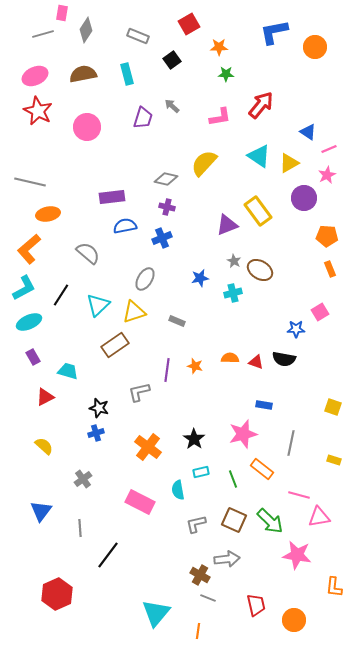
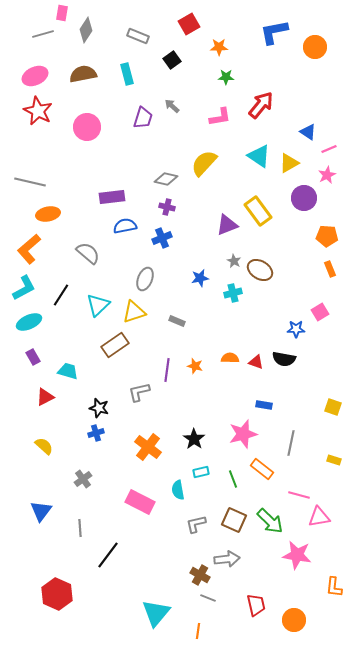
green star at (226, 74): moved 3 px down
gray ellipse at (145, 279): rotated 10 degrees counterclockwise
red hexagon at (57, 594): rotated 12 degrees counterclockwise
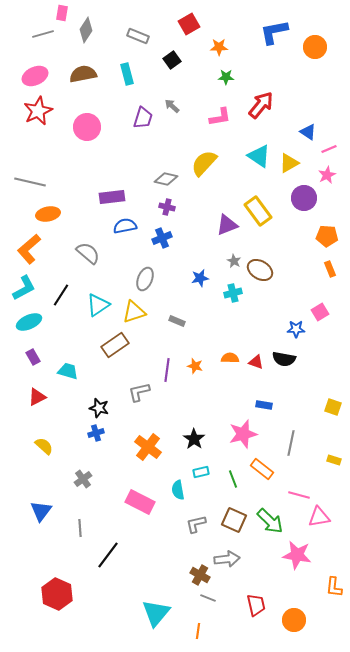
red star at (38, 111): rotated 20 degrees clockwise
cyan triangle at (98, 305): rotated 10 degrees clockwise
red triangle at (45, 397): moved 8 px left
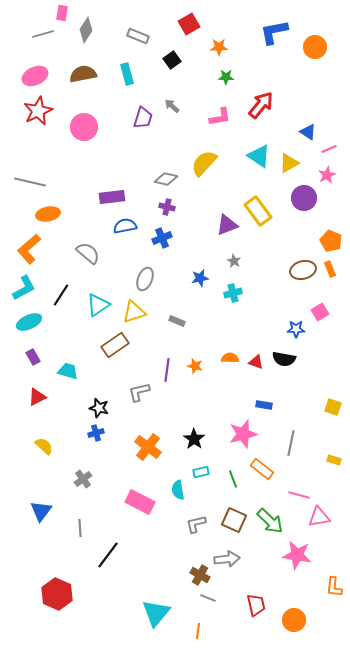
pink circle at (87, 127): moved 3 px left
orange pentagon at (327, 236): moved 4 px right, 5 px down; rotated 20 degrees clockwise
brown ellipse at (260, 270): moved 43 px right; rotated 45 degrees counterclockwise
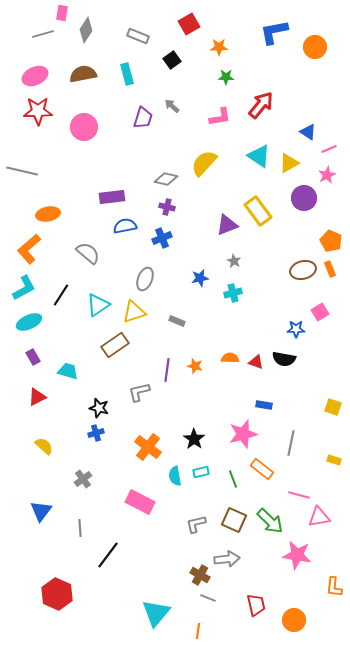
red star at (38, 111): rotated 24 degrees clockwise
gray line at (30, 182): moved 8 px left, 11 px up
cyan semicircle at (178, 490): moved 3 px left, 14 px up
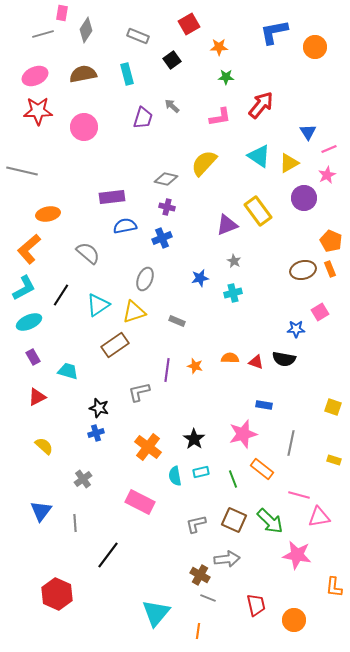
blue triangle at (308, 132): rotated 24 degrees clockwise
gray line at (80, 528): moved 5 px left, 5 px up
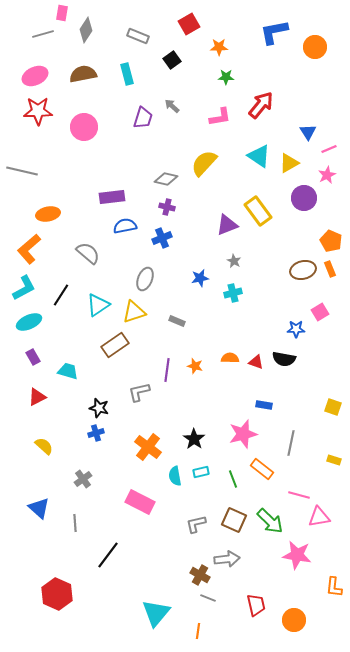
blue triangle at (41, 511): moved 2 px left, 3 px up; rotated 25 degrees counterclockwise
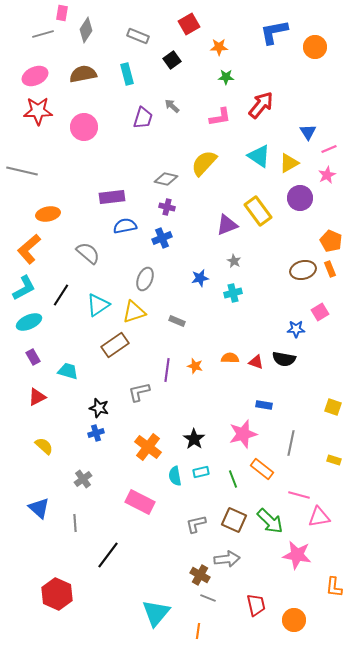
purple circle at (304, 198): moved 4 px left
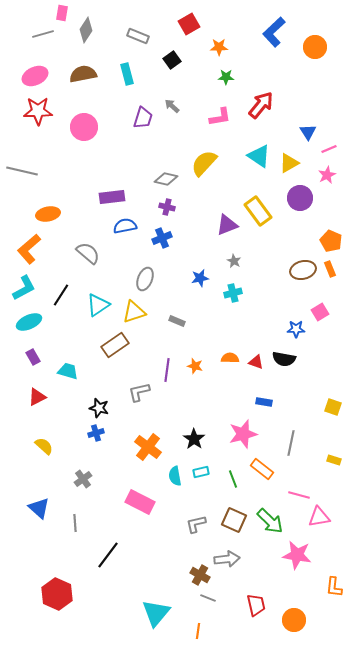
blue L-shape at (274, 32): rotated 32 degrees counterclockwise
blue rectangle at (264, 405): moved 3 px up
